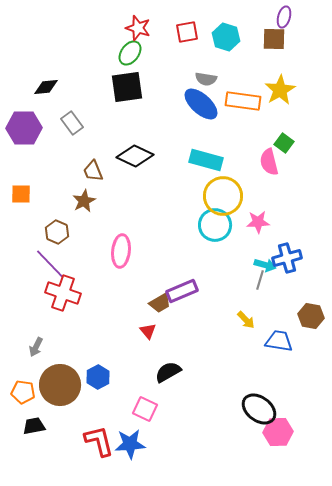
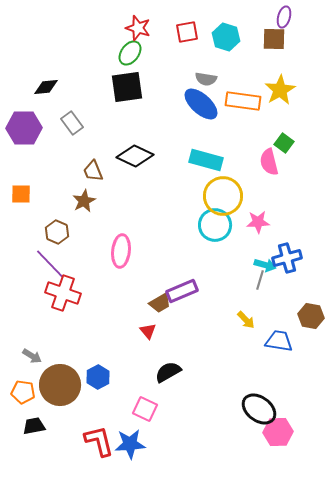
gray arrow at (36, 347): moved 4 px left, 9 px down; rotated 84 degrees counterclockwise
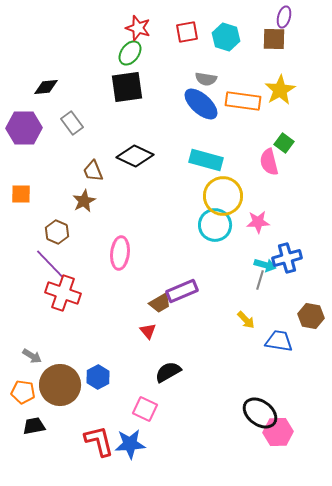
pink ellipse at (121, 251): moved 1 px left, 2 px down
black ellipse at (259, 409): moved 1 px right, 4 px down
